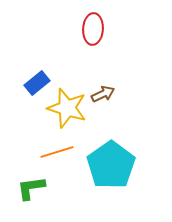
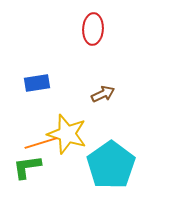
blue rectangle: rotated 30 degrees clockwise
yellow star: moved 26 px down
orange line: moved 16 px left, 9 px up
green L-shape: moved 4 px left, 21 px up
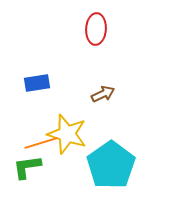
red ellipse: moved 3 px right
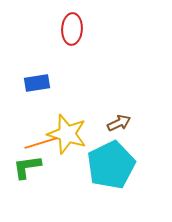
red ellipse: moved 24 px left
brown arrow: moved 16 px right, 29 px down
cyan pentagon: rotated 9 degrees clockwise
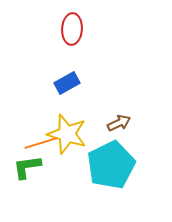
blue rectangle: moved 30 px right; rotated 20 degrees counterclockwise
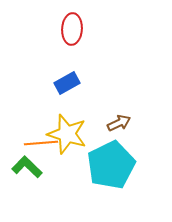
orange line: rotated 12 degrees clockwise
green L-shape: rotated 52 degrees clockwise
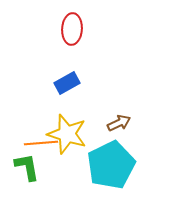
green L-shape: rotated 36 degrees clockwise
